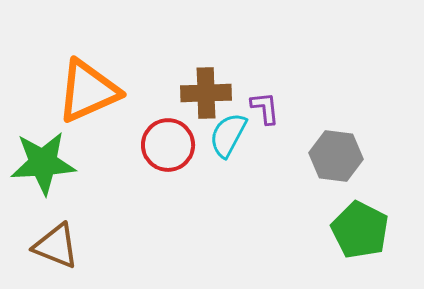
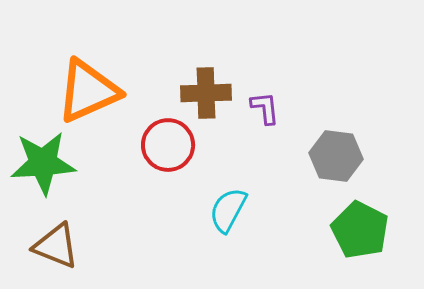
cyan semicircle: moved 75 px down
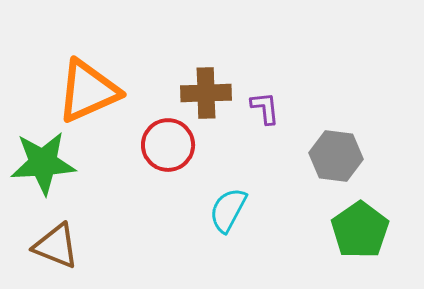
green pentagon: rotated 10 degrees clockwise
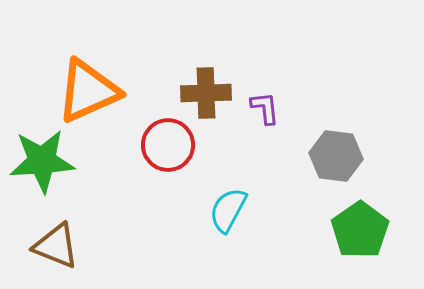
green star: moved 1 px left, 2 px up
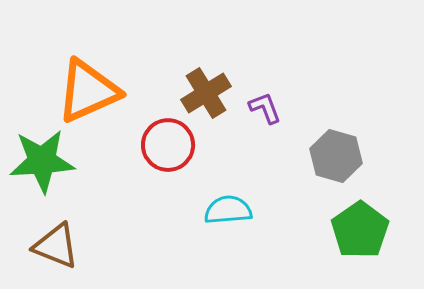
brown cross: rotated 30 degrees counterclockwise
purple L-shape: rotated 15 degrees counterclockwise
gray hexagon: rotated 9 degrees clockwise
cyan semicircle: rotated 57 degrees clockwise
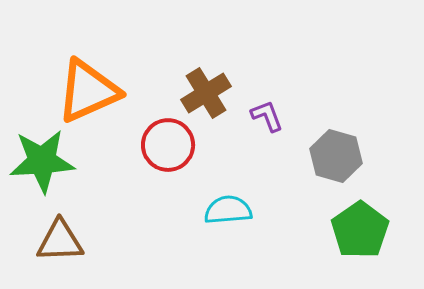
purple L-shape: moved 2 px right, 8 px down
brown triangle: moved 4 px right, 5 px up; rotated 24 degrees counterclockwise
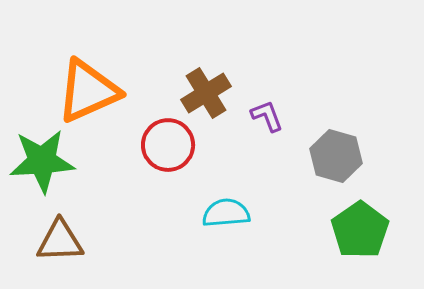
cyan semicircle: moved 2 px left, 3 px down
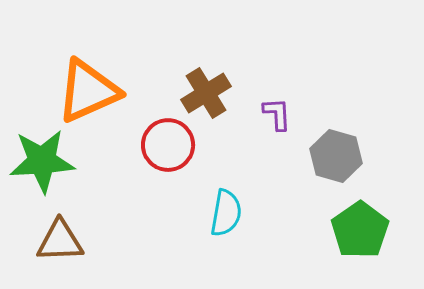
purple L-shape: moved 10 px right, 2 px up; rotated 18 degrees clockwise
cyan semicircle: rotated 105 degrees clockwise
